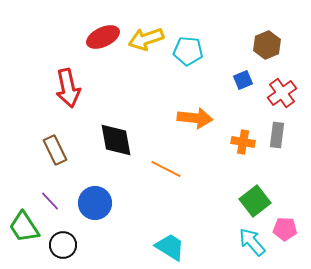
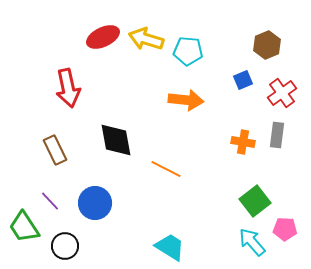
yellow arrow: rotated 36 degrees clockwise
orange arrow: moved 9 px left, 18 px up
black circle: moved 2 px right, 1 px down
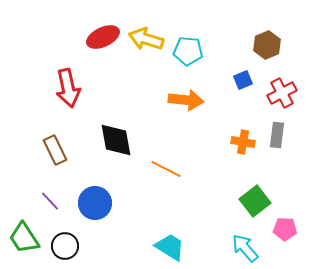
red cross: rotated 8 degrees clockwise
green trapezoid: moved 11 px down
cyan arrow: moved 7 px left, 6 px down
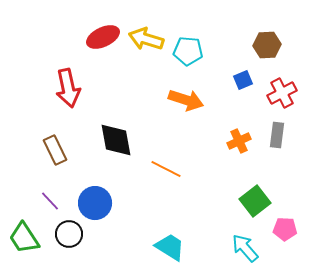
brown hexagon: rotated 20 degrees clockwise
orange arrow: rotated 12 degrees clockwise
orange cross: moved 4 px left, 1 px up; rotated 35 degrees counterclockwise
black circle: moved 4 px right, 12 px up
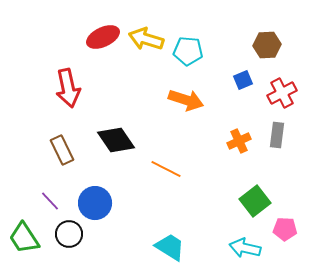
black diamond: rotated 24 degrees counterclockwise
brown rectangle: moved 7 px right
cyan arrow: rotated 36 degrees counterclockwise
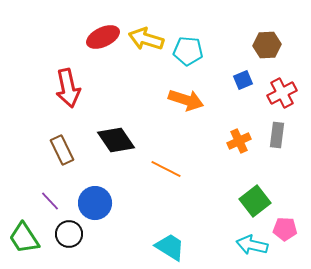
cyan arrow: moved 7 px right, 3 px up
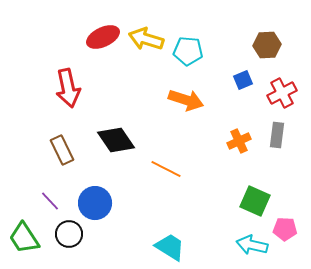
green square: rotated 28 degrees counterclockwise
